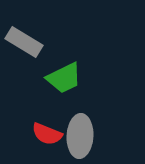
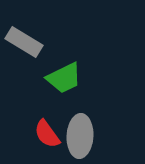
red semicircle: rotated 32 degrees clockwise
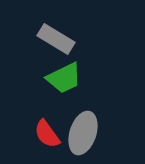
gray rectangle: moved 32 px right, 3 px up
gray ellipse: moved 3 px right, 3 px up; rotated 15 degrees clockwise
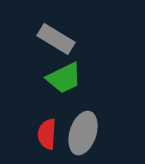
red semicircle: rotated 40 degrees clockwise
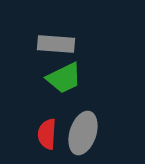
gray rectangle: moved 5 px down; rotated 27 degrees counterclockwise
